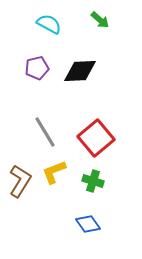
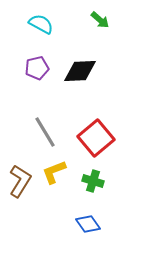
cyan semicircle: moved 8 px left
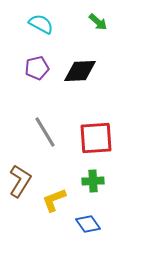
green arrow: moved 2 px left, 2 px down
red square: rotated 36 degrees clockwise
yellow L-shape: moved 28 px down
green cross: rotated 20 degrees counterclockwise
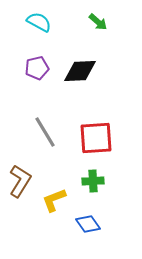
cyan semicircle: moved 2 px left, 2 px up
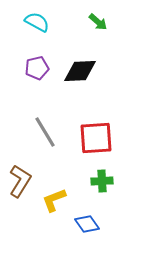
cyan semicircle: moved 2 px left
green cross: moved 9 px right
blue diamond: moved 1 px left
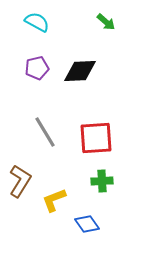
green arrow: moved 8 px right
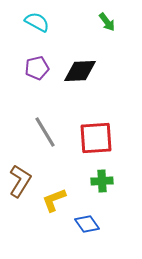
green arrow: moved 1 px right; rotated 12 degrees clockwise
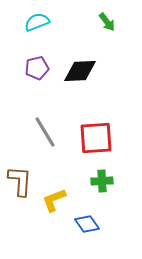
cyan semicircle: rotated 50 degrees counterclockwise
brown L-shape: rotated 28 degrees counterclockwise
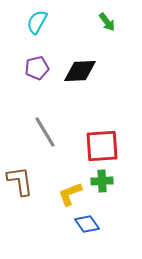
cyan semicircle: rotated 40 degrees counterclockwise
red square: moved 6 px right, 8 px down
brown L-shape: rotated 12 degrees counterclockwise
yellow L-shape: moved 16 px right, 6 px up
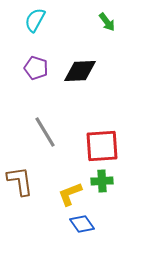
cyan semicircle: moved 2 px left, 2 px up
purple pentagon: moved 1 px left; rotated 30 degrees clockwise
blue diamond: moved 5 px left
